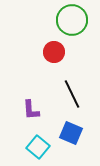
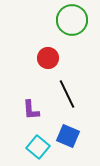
red circle: moved 6 px left, 6 px down
black line: moved 5 px left
blue square: moved 3 px left, 3 px down
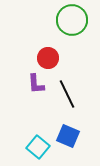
purple L-shape: moved 5 px right, 26 px up
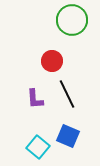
red circle: moved 4 px right, 3 px down
purple L-shape: moved 1 px left, 15 px down
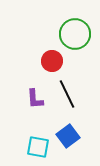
green circle: moved 3 px right, 14 px down
blue square: rotated 30 degrees clockwise
cyan square: rotated 30 degrees counterclockwise
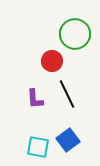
blue square: moved 4 px down
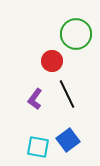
green circle: moved 1 px right
purple L-shape: rotated 40 degrees clockwise
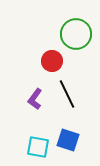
blue square: rotated 35 degrees counterclockwise
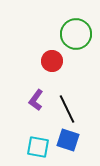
black line: moved 15 px down
purple L-shape: moved 1 px right, 1 px down
